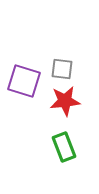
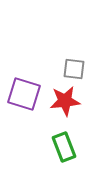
gray square: moved 12 px right
purple square: moved 13 px down
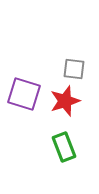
red star: rotated 12 degrees counterclockwise
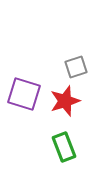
gray square: moved 2 px right, 2 px up; rotated 25 degrees counterclockwise
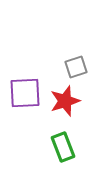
purple square: moved 1 px right, 1 px up; rotated 20 degrees counterclockwise
green rectangle: moved 1 px left
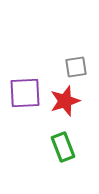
gray square: rotated 10 degrees clockwise
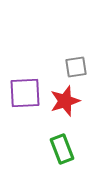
green rectangle: moved 1 px left, 2 px down
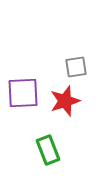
purple square: moved 2 px left
green rectangle: moved 14 px left, 1 px down
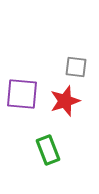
gray square: rotated 15 degrees clockwise
purple square: moved 1 px left, 1 px down; rotated 8 degrees clockwise
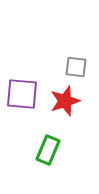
green rectangle: rotated 44 degrees clockwise
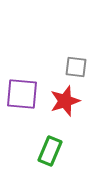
green rectangle: moved 2 px right, 1 px down
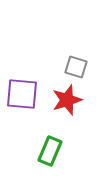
gray square: rotated 10 degrees clockwise
red star: moved 2 px right, 1 px up
